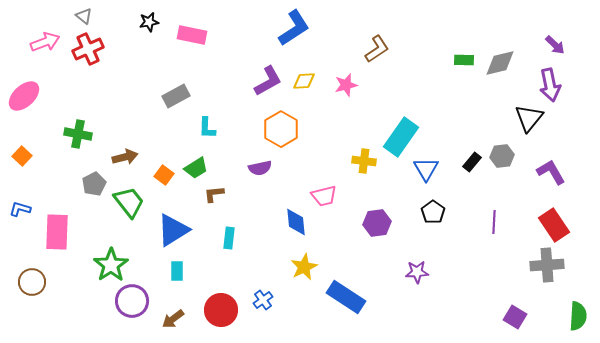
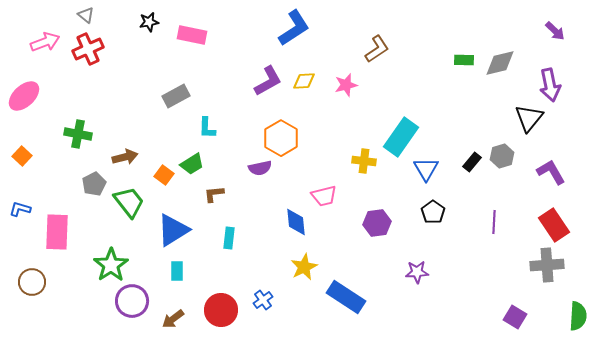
gray triangle at (84, 16): moved 2 px right, 1 px up
purple arrow at (555, 45): moved 14 px up
orange hexagon at (281, 129): moved 9 px down
gray hexagon at (502, 156): rotated 10 degrees counterclockwise
green trapezoid at (196, 168): moved 4 px left, 4 px up
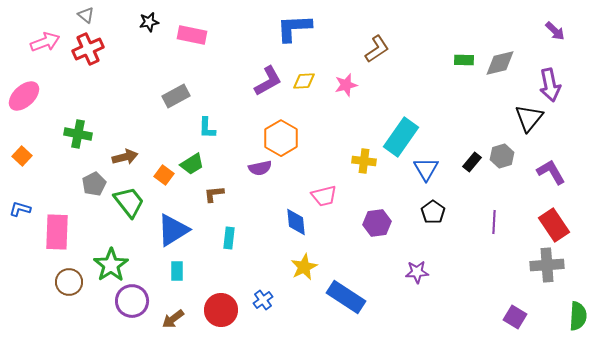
blue L-shape at (294, 28): rotated 150 degrees counterclockwise
brown circle at (32, 282): moved 37 px right
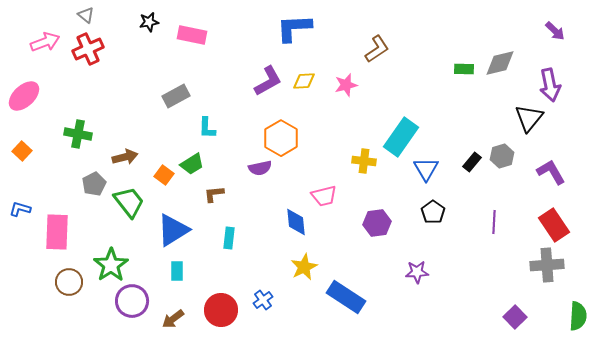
green rectangle at (464, 60): moved 9 px down
orange square at (22, 156): moved 5 px up
purple square at (515, 317): rotated 15 degrees clockwise
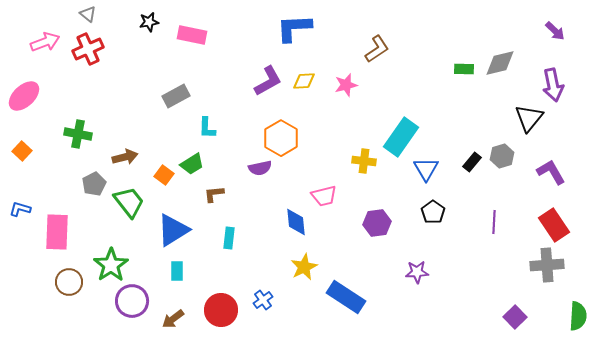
gray triangle at (86, 15): moved 2 px right, 1 px up
purple arrow at (550, 85): moved 3 px right
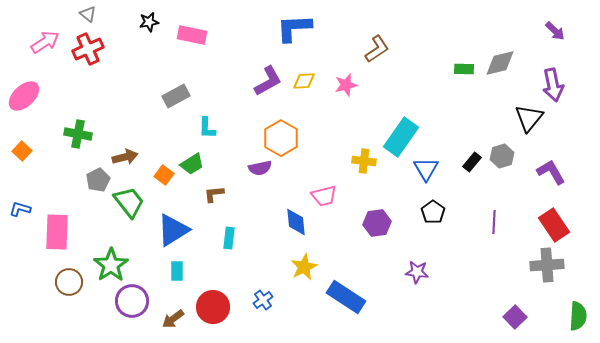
pink arrow at (45, 42): rotated 12 degrees counterclockwise
gray pentagon at (94, 184): moved 4 px right, 4 px up
purple star at (417, 272): rotated 10 degrees clockwise
red circle at (221, 310): moved 8 px left, 3 px up
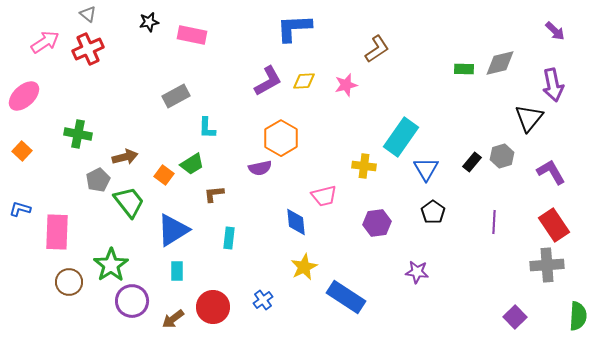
yellow cross at (364, 161): moved 5 px down
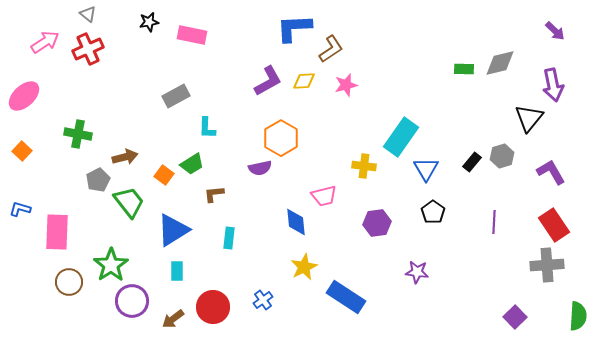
brown L-shape at (377, 49): moved 46 px left
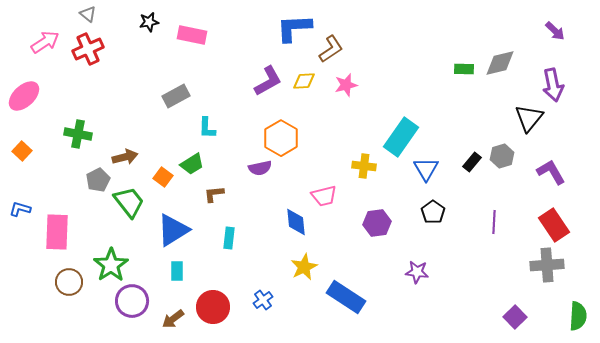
orange square at (164, 175): moved 1 px left, 2 px down
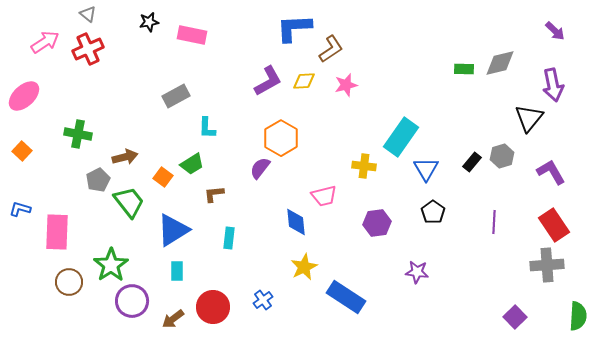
purple semicircle at (260, 168): rotated 140 degrees clockwise
